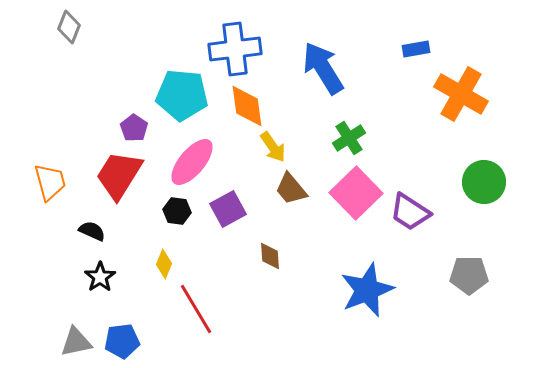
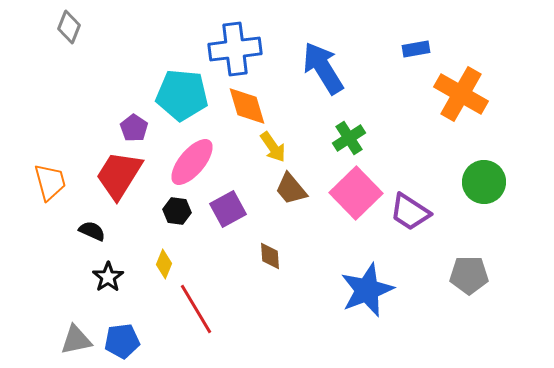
orange diamond: rotated 9 degrees counterclockwise
black star: moved 8 px right
gray triangle: moved 2 px up
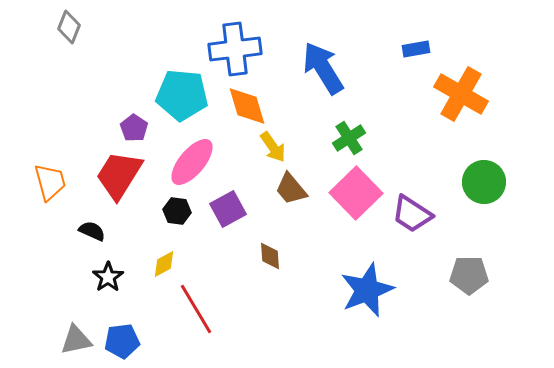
purple trapezoid: moved 2 px right, 2 px down
yellow diamond: rotated 40 degrees clockwise
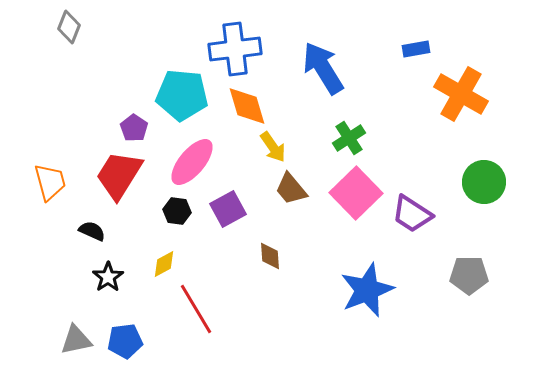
blue pentagon: moved 3 px right
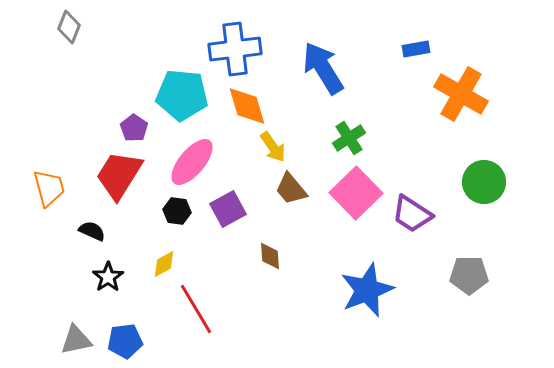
orange trapezoid: moved 1 px left, 6 px down
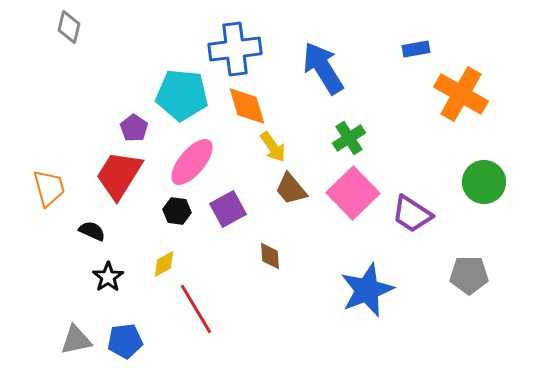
gray diamond: rotated 8 degrees counterclockwise
pink square: moved 3 px left
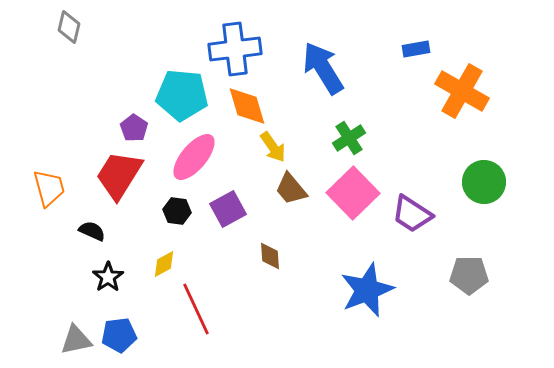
orange cross: moved 1 px right, 3 px up
pink ellipse: moved 2 px right, 5 px up
red line: rotated 6 degrees clockwise
blue pentagon: moved 6 px left, 6 px up
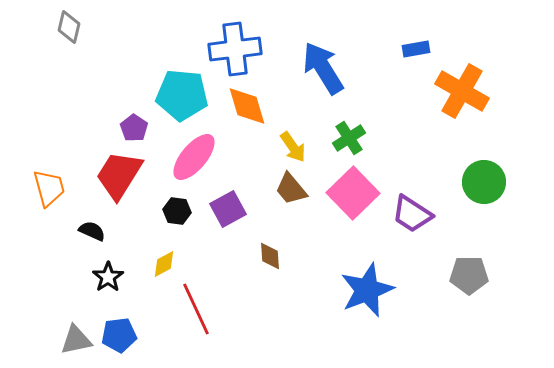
yellow arrow: moved 20 px right
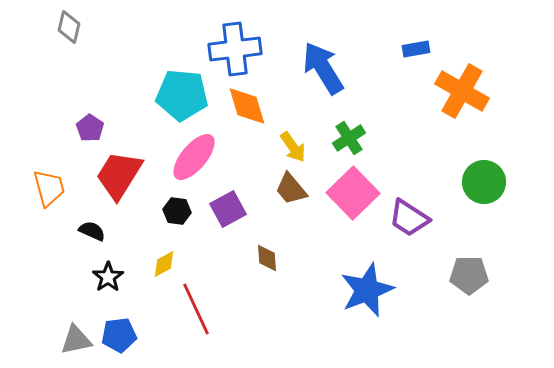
purple pentagon: moved 44 px left
purple trapezoid: moved 3 px left, 4 px down
brown diamond: moved 3 px left, 2 px down
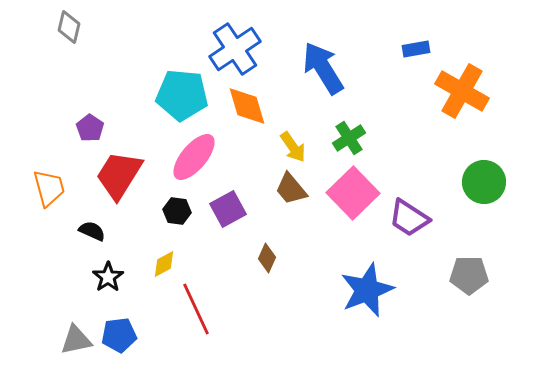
blue cross: rotated 27 degrees counterclockwise
brown diamond: rotated 28 degrees clockwise
